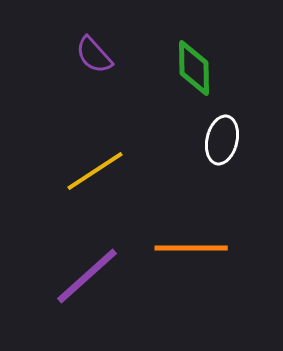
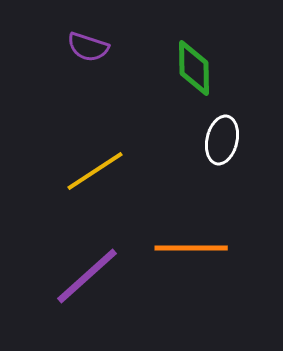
purple semicircle: moved 6 px left, 8 px up; rotated 30 degrees counterclockwise
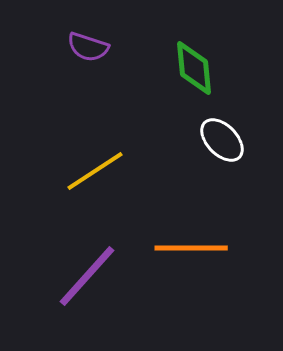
green diamond: rotated 4 degrees counterclockwise
white ellipse: rotated 57 degrees counterclockwise
purple line: rotated 6 degrees counterclockwise
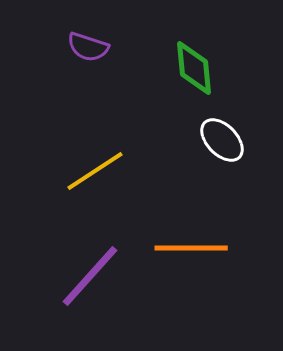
purple line: moved 3 px right
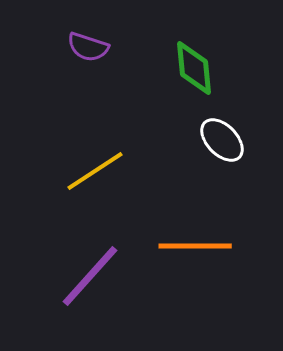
orange line: moved 4 px right, 2 px up
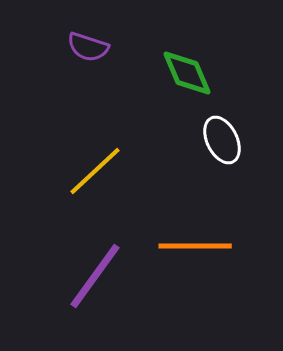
green diamond: moved 7 px left, 5 px down; rotated 18 degrees counterclockwise
white ellipse: rotated 18 degrees clockwise
yellow line: rotated 10 degrees counterclockwise
purple line: moved 5 px right; rotated 6 degrees counterclockwise
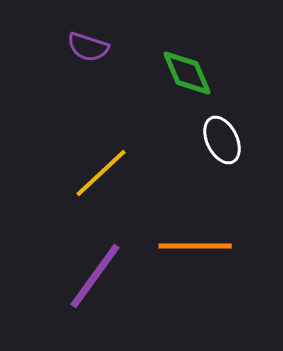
yellow line: moved 6 px right, 2 px down
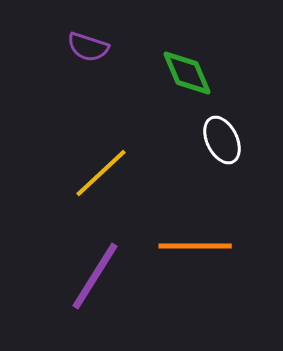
purple line: rotated 4 degrees counterclockwise
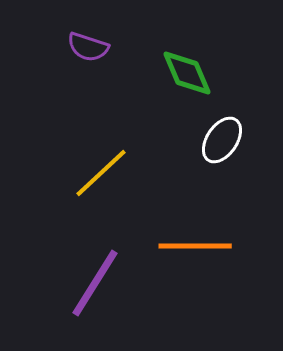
white ellipse: rotated 60 degrees clockwise
purple line: moved 7 px down
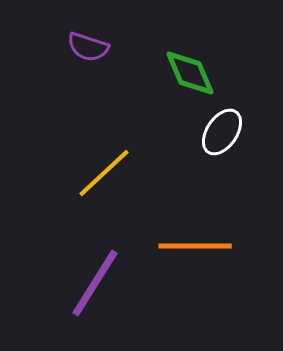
green diamond: moved 3 px right
white ellipse: moved 8 px up
yellow line: moved 3 px right
